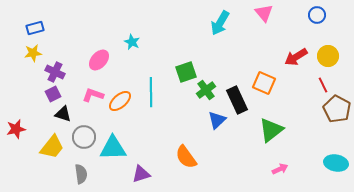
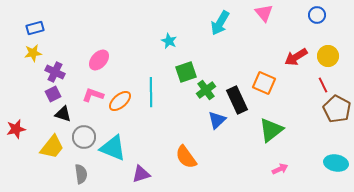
cyan star: moved 37 px right, 1 px up
cyan triangle: rotated 24 degrees clockwise
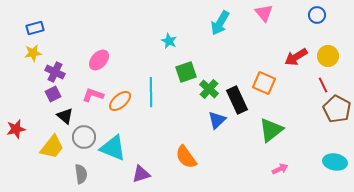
green cross: moved 3 px right, 1 px up; rotated 12 degrees counterclockwise
black triangle: moved 2 px right, 2 px down; rotated 24 degrees clockwise
cyan ellipse: moved 1 px left, 1 px up
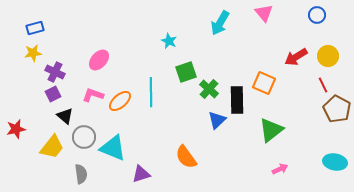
black rectangle: rotated 24 degrees clockwise
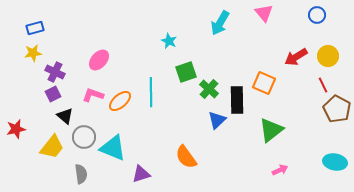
pink arrow: moved 1 px down
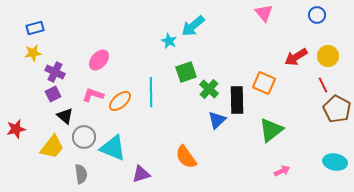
cyan arrow: moved 27 px left, 3 px down; rotated 20 degrees clockwise
pink arrow: moved 2 px right, 1 px down
